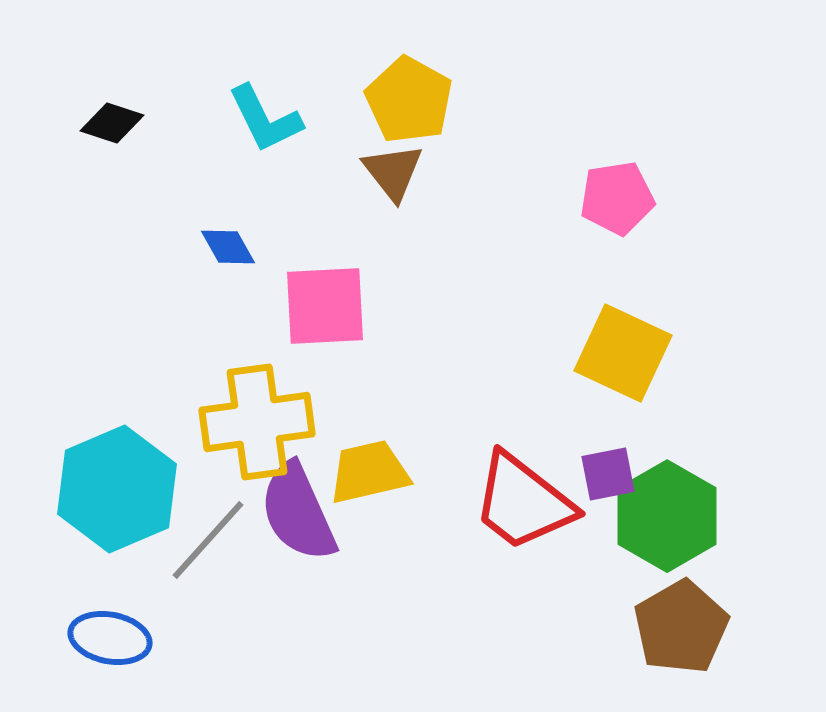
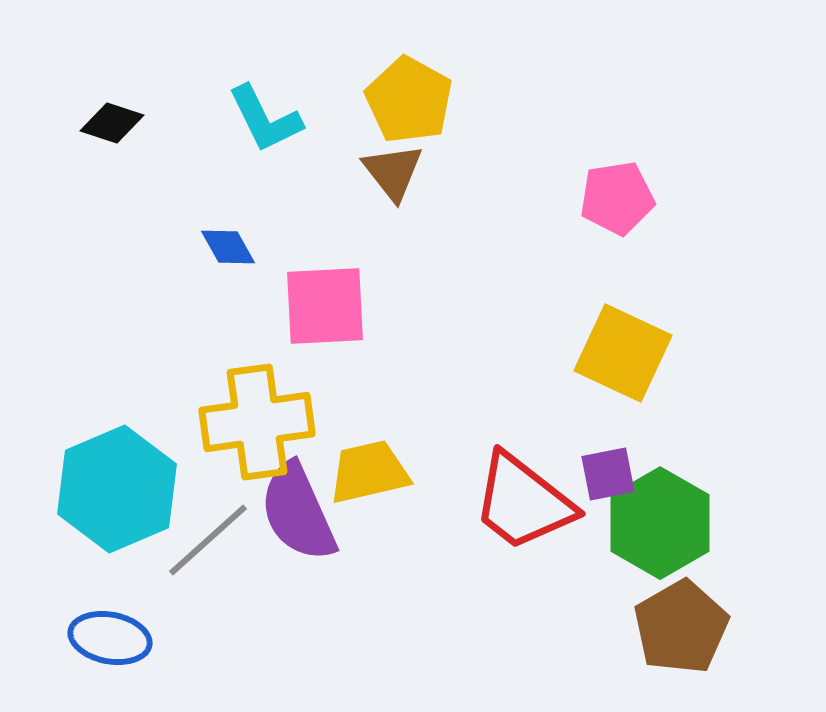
green hexagon: moved 7 px left, 7 px down
gray line: rotated 6 degrees clockwise
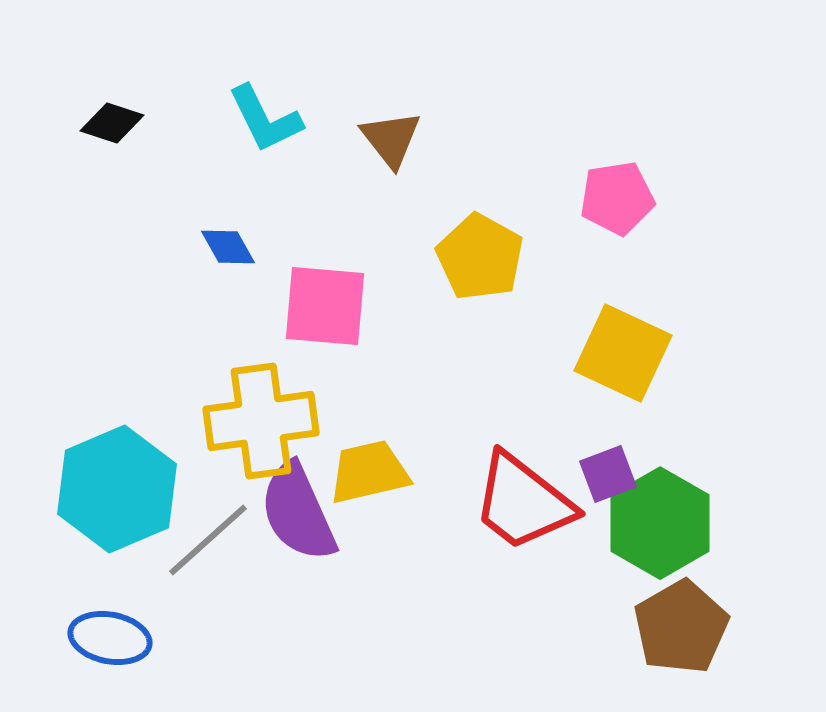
yellow pentagon: moved 71 px right, 157 px down
brown triangle: moved 2 px left, 33 px up
pink square: rotated 8 degrees clockwise
yellow cross: moved 4 px right, 1 px up
purple square: rotated 10 degrees counterclockwise
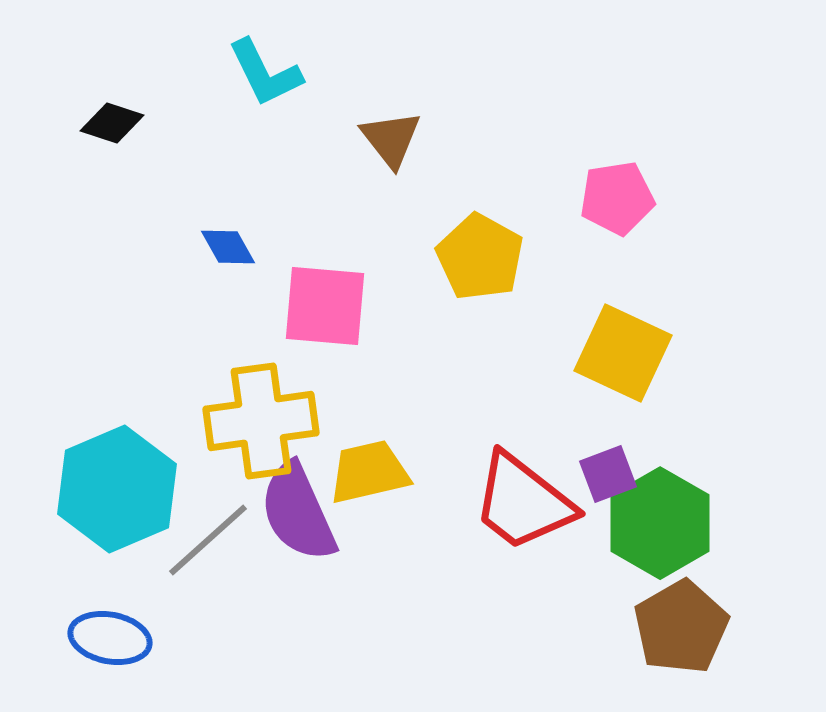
cyan L-shape: moved 46 px up
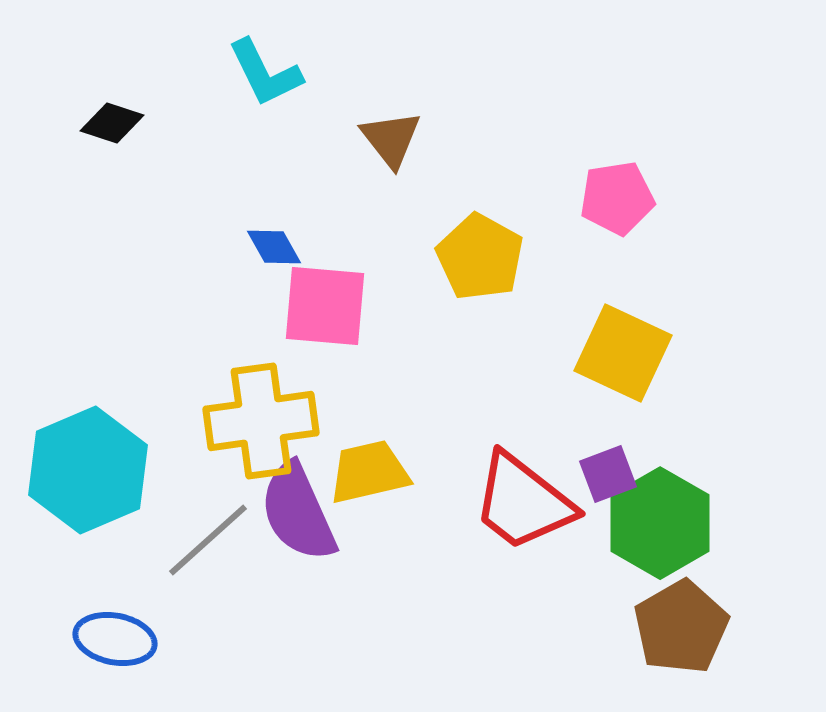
blue diamond: moved 46 px right
cyan hexagon: moved 29 px left, 19 px up
blue ellipse: moved 5 px right, 1 px down
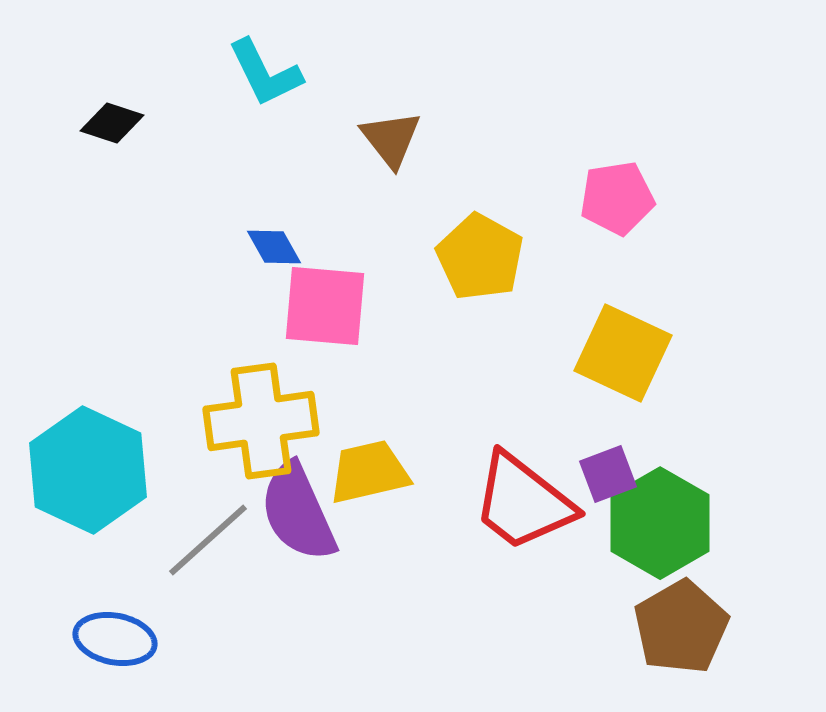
cyan hexagon: rotated 12 degrees counterclockwise
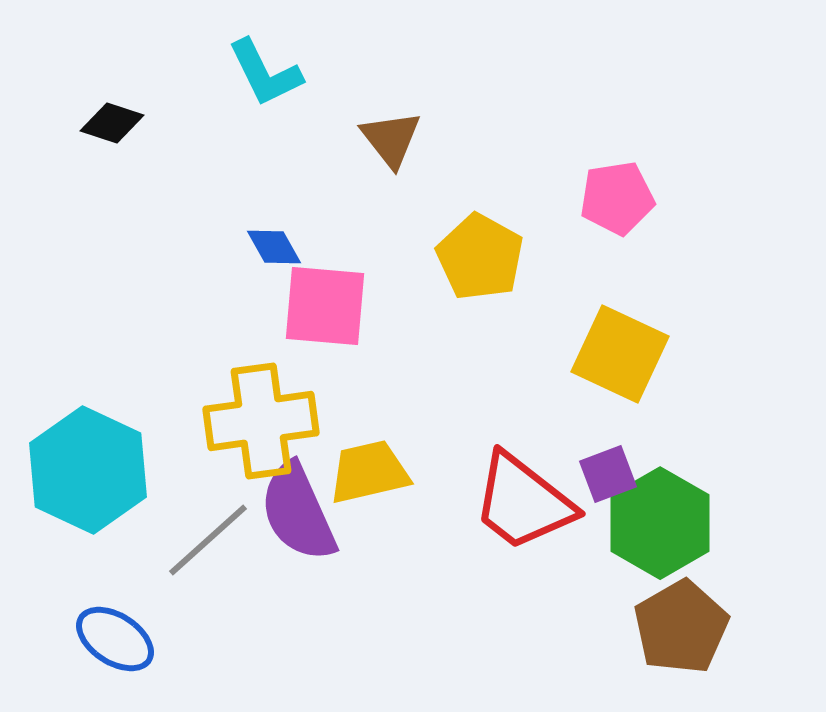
yellow square: moved 3 px left, 1 px down
blue ellipse: rotated 22 degrees clockwise
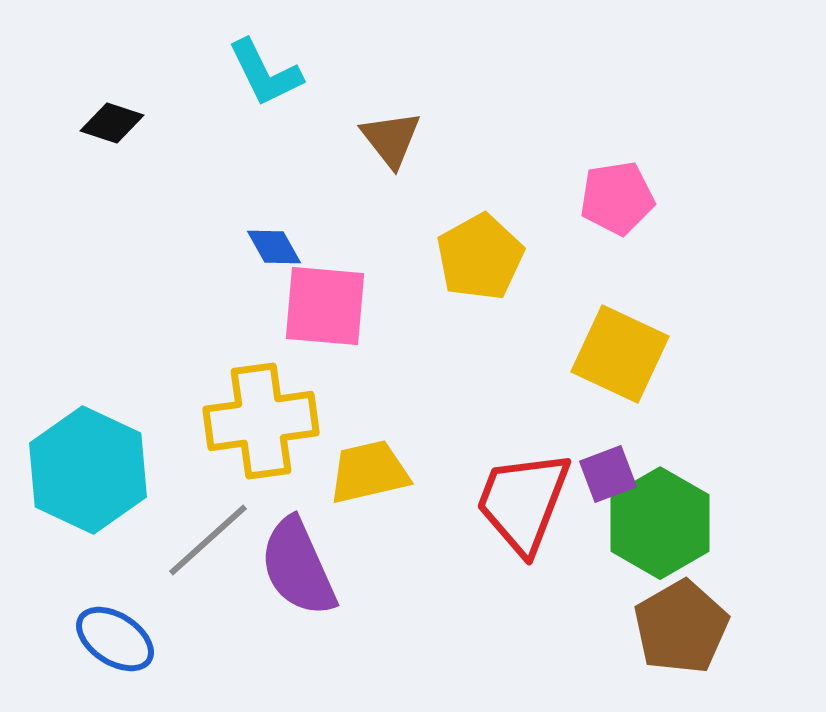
yellow pentagon: rotated 14 degrees clockwise
red trapezoid: rotated 73 degrees clockwise
purple semicircle: moved 55 px down
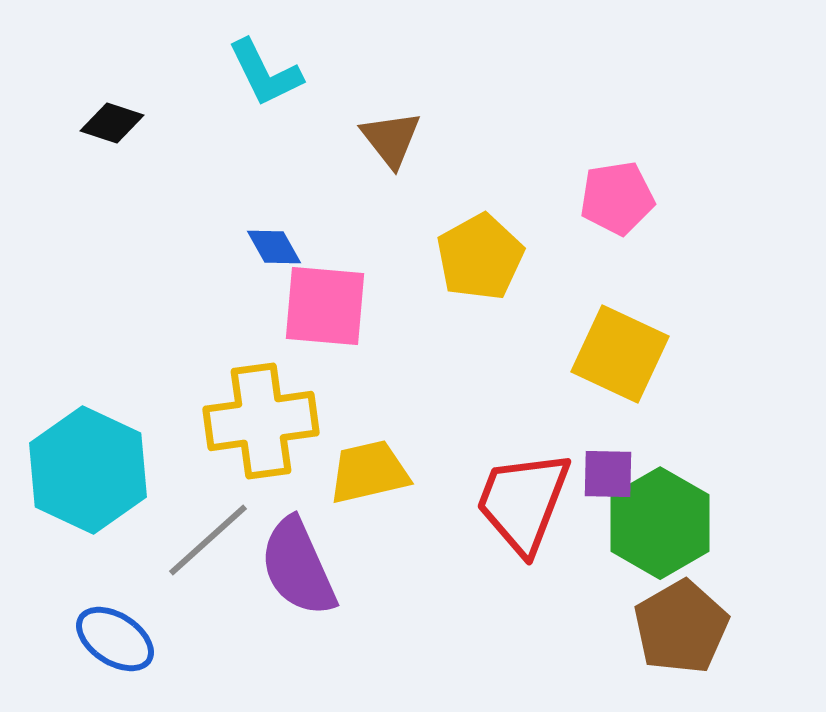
purple square: rotated 22 degrees clockwise
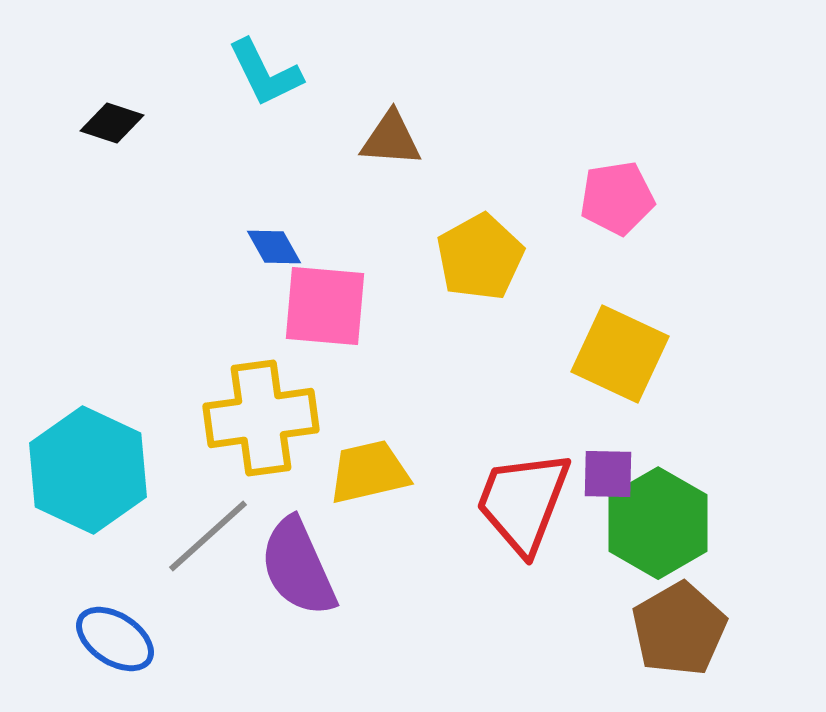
brown triangle: rotated 48 degrees counterclockwise
yellow cross: moved 3 px up
green hexagon: moved 2 px left
gray line: moved 4 px up
brown pentagon: moved 2 px left, 2 px down
